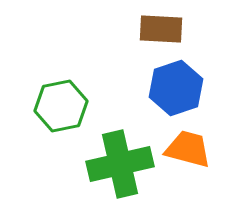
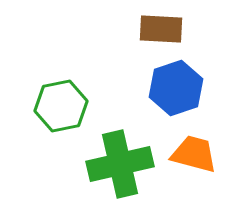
orange trapezoid: moved 6 px right, 5 px down
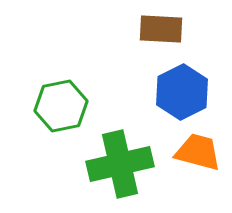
blue hexagon: moved 6 px right, 4 px down; rotated 8 degrees counterclockwise
orange trapezoid: moved 4 px right, 2 px up
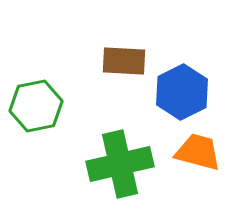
brown rectangle: moved 37 px left, 32 px down
green hexagon: moved 25 px left
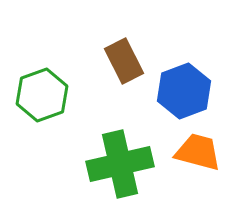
brown rectangle: rotated 60 degrees clockwise
blue hexagon: moved 2 px right, 1 px up; rotated 6 degrees clockwise
green hexagon: moved 6 px right, 11 px up; rotated 9 degrees counterclockwise
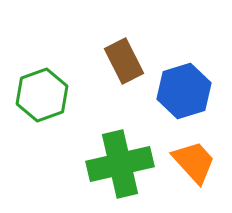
blue hexagon: rotated 4 degrees clockwise
orange trapezoid: moved 4 px left, 10 px down; rotated 33 degrees clockwise
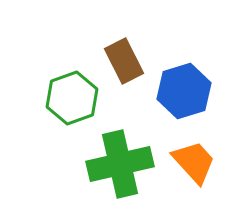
green hexagon: moved 30 px right, 3 px down
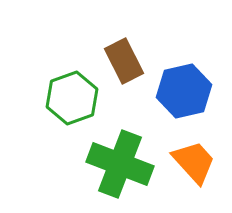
blue hexagon: rotated 4 degrees clockwise
green cross: rotated 34 degrees clockwise
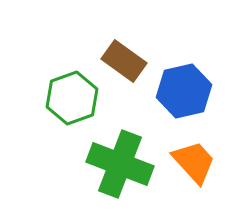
brown rectangle: rotated 27 degrees counterclockwise
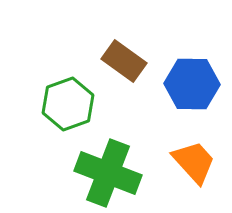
blue hexagon: moved 8 px right, 7 px up; rotated 14 degrees clockwise
green hexagon: moved 4 px left, 6 px down
green cross: moved 12 px left, 9 px down
